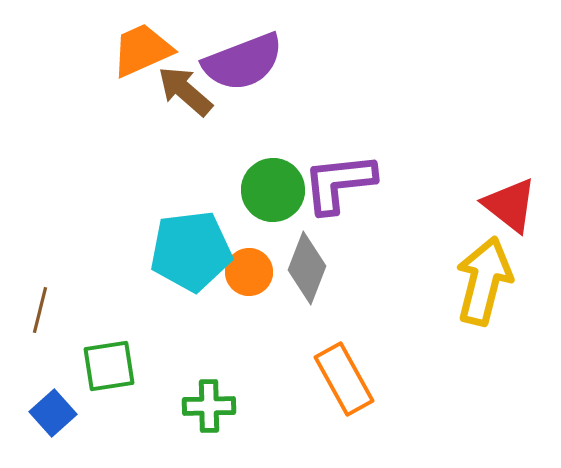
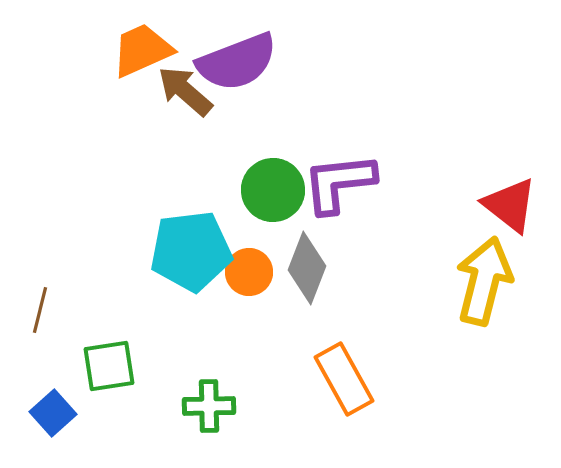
purple semicircle: moved 6 px left
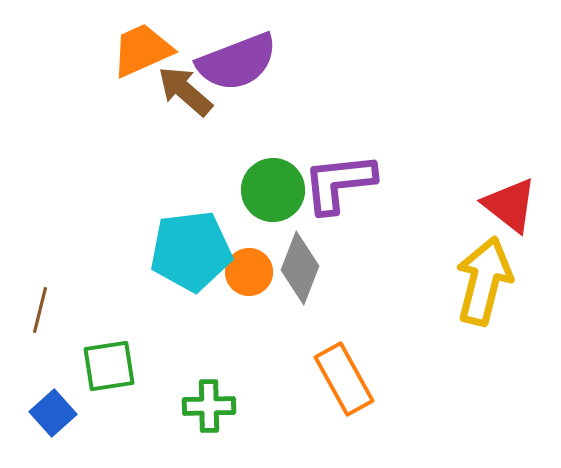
gray diamond: moved 7 px left
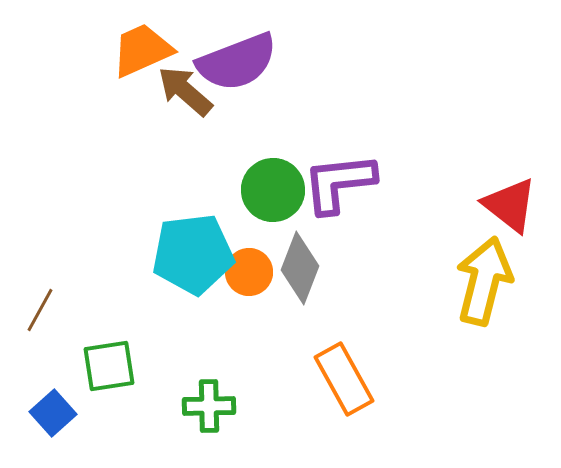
cyan pentagon: moved 2 px right, 3 px down
brown line: rotated 15 degrees clockwise
